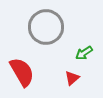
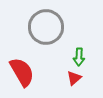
green arrow: moved 5 px left, 4 px down; rotated 54 degrees counterclockwise
red triangle: moved 2 px right
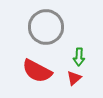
red semicircle: moved 15 px right, 1 px up; rotated 148 degrees clockwise
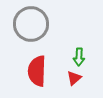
gray circle: moved 15 px left, 3 px up
red semicircle: rotated 64 degrees clockwise
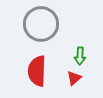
gray circle: moved 10 px right
green arrow: moved 1 px right, 1 px up
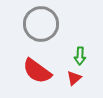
red semicircle: rotated 56 degrees counterclockwise
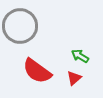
gray circle: moved 21 px left, 2 px down
green arrow: rotated 120 degrees clockwise
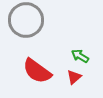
gray circle: moved 6 px right, 6 px up
red triangle: moved 1 px up
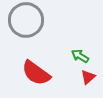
red semicircle: moved 1 px left, 2 px down
red triangle: moved 14 px right
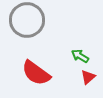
gray circle: moved 1 px right
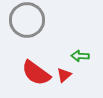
green arrow: rotated 30 degrees counterclockwise
red triangle: moved 24 px left, 2 px up
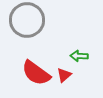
green arrow: moved 1 px left
